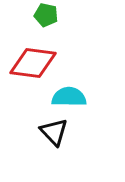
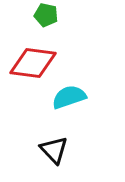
cyan semicircle: rotated 20 degrees counterclockwise
black triangle: moved 18 px down
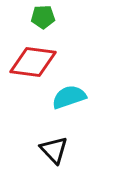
green pentagon: moved 3 px left, 2 px down; rotated 15 degrees counterclockwise
red diamond: moved 1 px up
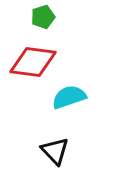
green pentagon: rotated 15 degrees counterclockwise
black triangle: moved 1 px right, 1 px down
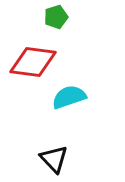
green pentagon: moved 13 px right
black triangle: moved 1 px left, 8 px down
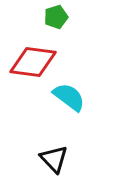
cyan semicircle: rotated 56 degrees clockwise
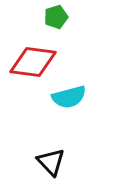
cyan semicircle: rotated 128 degrees clockwise
black triangle: moved 3 px left, 3 px down
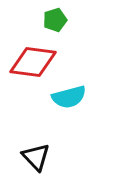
green pentagon: moved 1 px left, 3 px down
black triangle: moved 15 px left, 5 px up
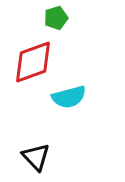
green pentagon: moved 1 px right, 2 px up
red diamond: rotated 27 degrees counterclockwise
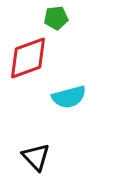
green pentagon: rotated 10 degrees clockwise
red diamond: moved 5 px left, 4 px up
